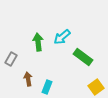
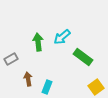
gray rectangle: rotated 32 degrees clockwise
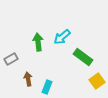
yellow square: moved 1 px right, 6 px up
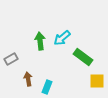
cyan arrow: moved 1 px down
green arrow: moved 2 px right, 1 px up
yellow square: rotated 35 degrees clockwise
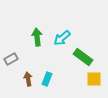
green arrow: moved 3 px left, 4 px up
yellow square: moved 3 px left, 2 px up
cyan rectangle: moved 8 px up
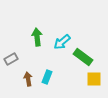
cyan arrow: moved 4 px down
cyan rectangle: moved 2 px up
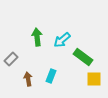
cyan arrow: moved 2 px up
gray rectangle: rotated 16 degrees counterclockwise
cyan rectangle: moved 4 px right, 1 px up
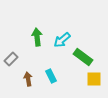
cyan rectangle: rotated 48 degrees counterclockwise
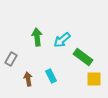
gray rectangle: rotated 16 degrees counterclockwise
